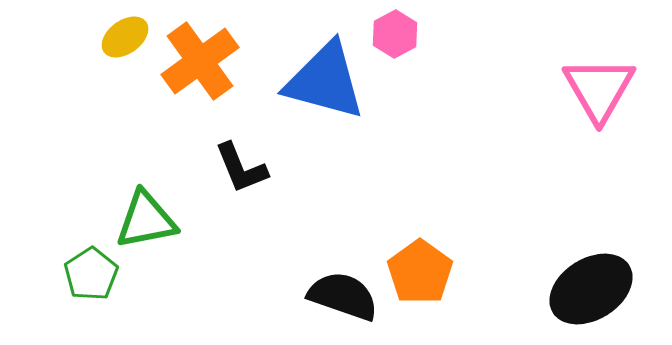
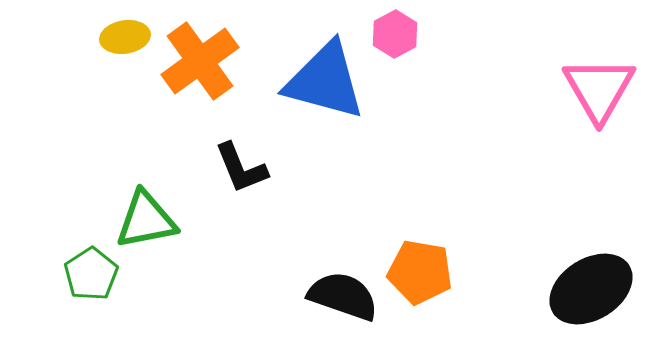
yellow ellipse: rotated 27 degrees clockwise
orange pentagon: rotated 26 degrees counterclockwise
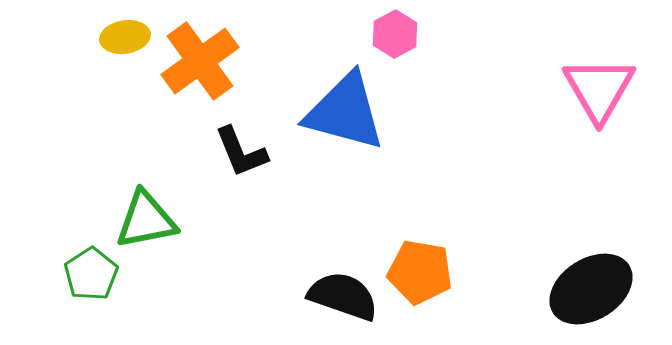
blue triangle: moved 20 px right, 31 px down
black L-shape: moved 16 px up
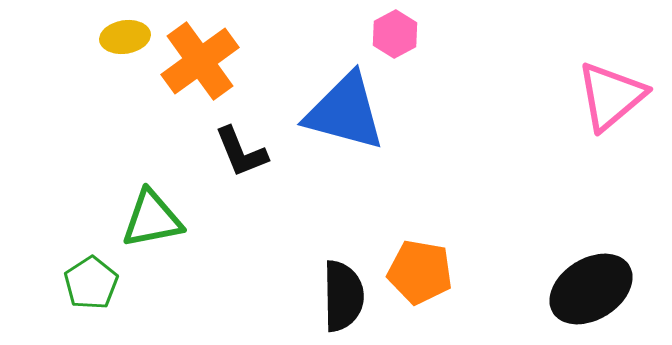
pink triangle: moved 12 px right, 7 px down; rotated 20 degrees clockwise
green triangle: moved 6 px right, 1 px up
green pentagon: moved 9 px down
black semicircle: rotated 70 degrees clockwise
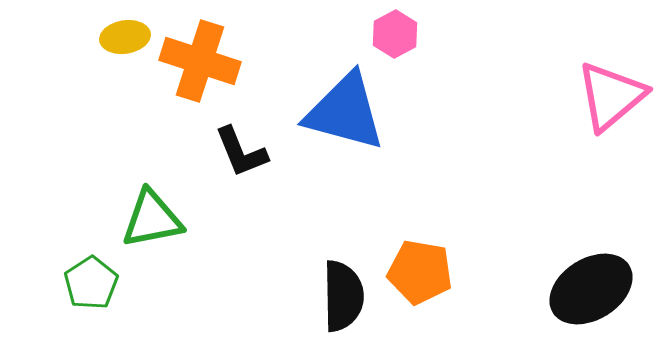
orange cross: rotated 36 degrees counterclockwise
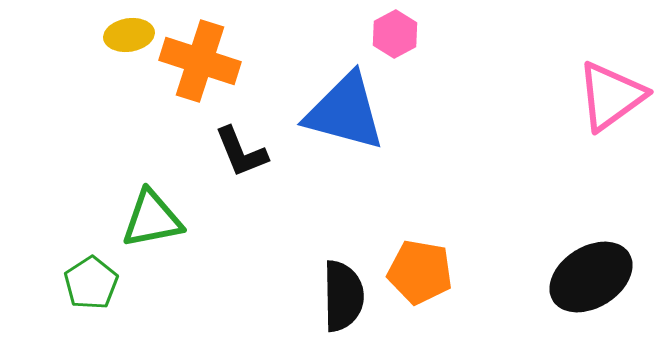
yellow ellipse: moved 4 px right, 2 px up
pink triangle: rotated 4 degrees clockwise
black ellipse: moved 12 px up
